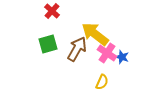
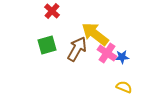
green square: moved 1 px left, 1 px down
blue star: rotated 24 degrees counterclockwise
yellow semicircle: moved 22 px right, 5 px down; rotated 91 degrees counterclockwise
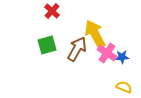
yellow arrow: rotated 24 degrees clockwise
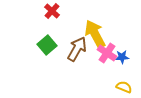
green square: rotated 24 degrees counterclockwise
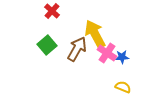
yellow semicircle: moved 1 px left
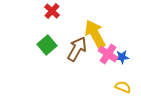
pink cross: moved 1 px right, 1 px down
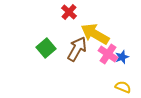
red cross: moved 17 px right, 1 px down
yellow arrow: rotated 32 degrees counterclockwise
green square: moved 1 px left, 3 px down
blue star: rotated 16 degrees counterclockwise
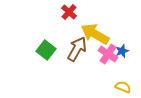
green square: moved 2 px down; rotated 12 degrees counterclockwise
blue star: moved 6 px up
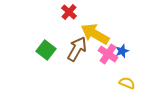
yellow semicircle: moved 4 px right, 4 px up
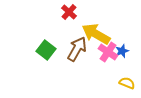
yellow arrow: moved 1 px right
pink cross: moved 2 px up
